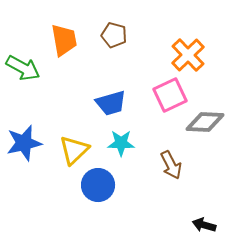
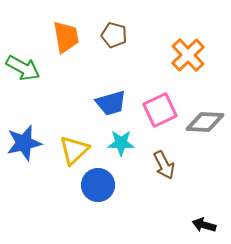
orange trapezoid: moved 2 px right, 3 px up
pink square: moved 10 px left, 15 px down
brown arrow: moved 7 px left
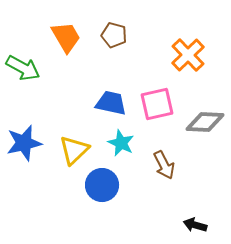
orange trapezoid: rotated 20 degrees counterclockwise
blue trapezoid: rotated 152 degrees counterclockwise
pink square: moved 3 px left, 6 px up; rotated 12 degrees clockwise
cyan star: rotated 24 degrees clockwise
blue circle: moved 4 px right
black arrow: moved 9 px left
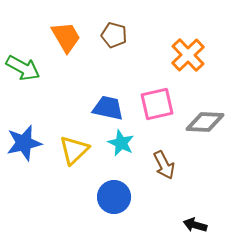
blue trapezoid: moved 3 px left, 5 px down
blue circle: moved 12 px right, 12 px down
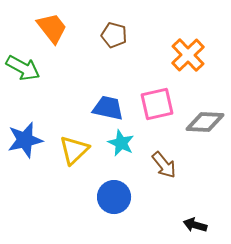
orange trapezoid: moved 14 px left, 9 px up; rotated 8 degrees counterclockwise
blue star: moved 1 px right, 3 px up
brown arrow: rotated 12 degrees counterclockwise
